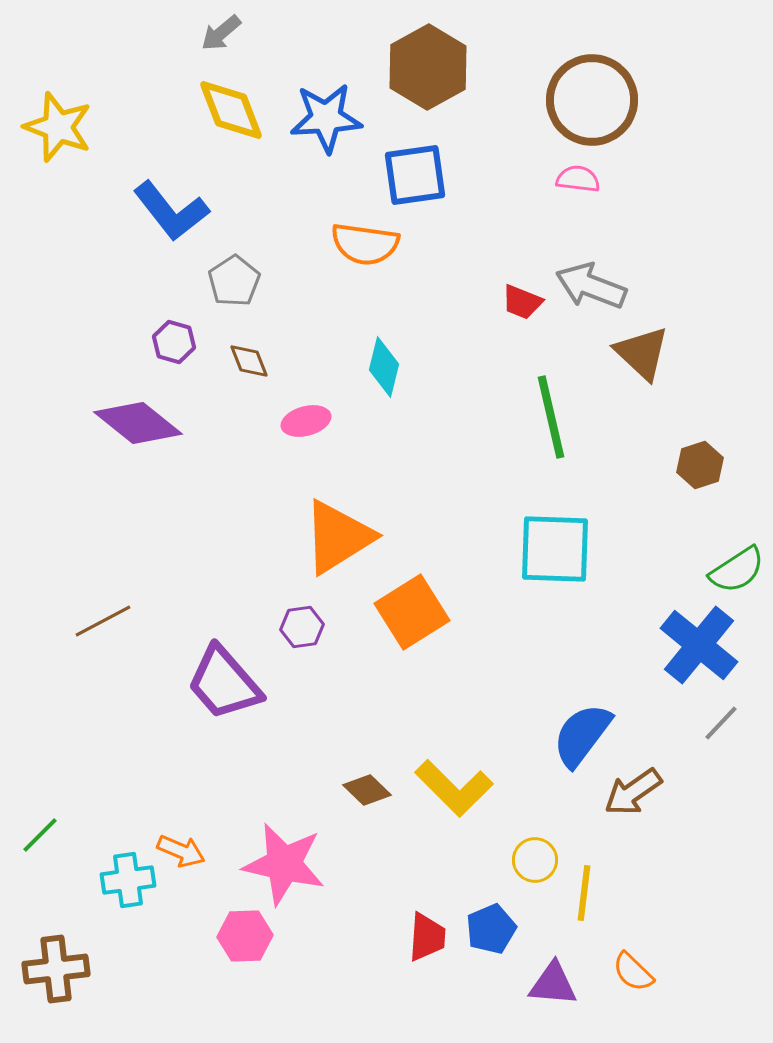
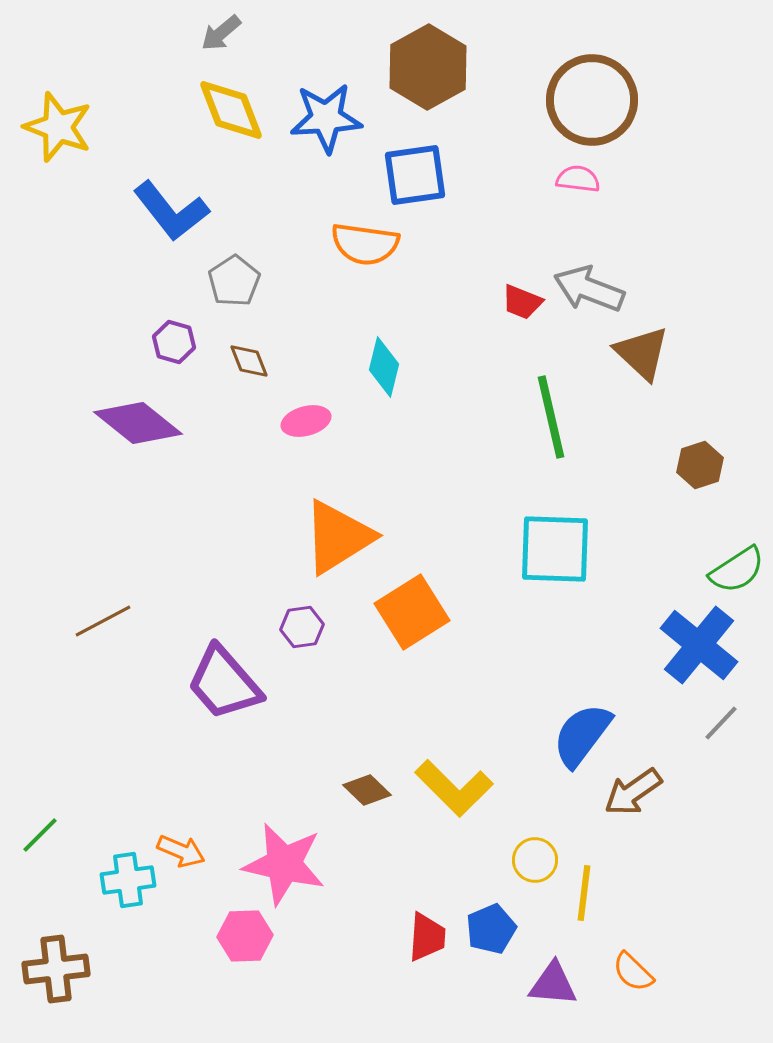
gray arrow at (591, 286): moved 2 px left, 3 px down
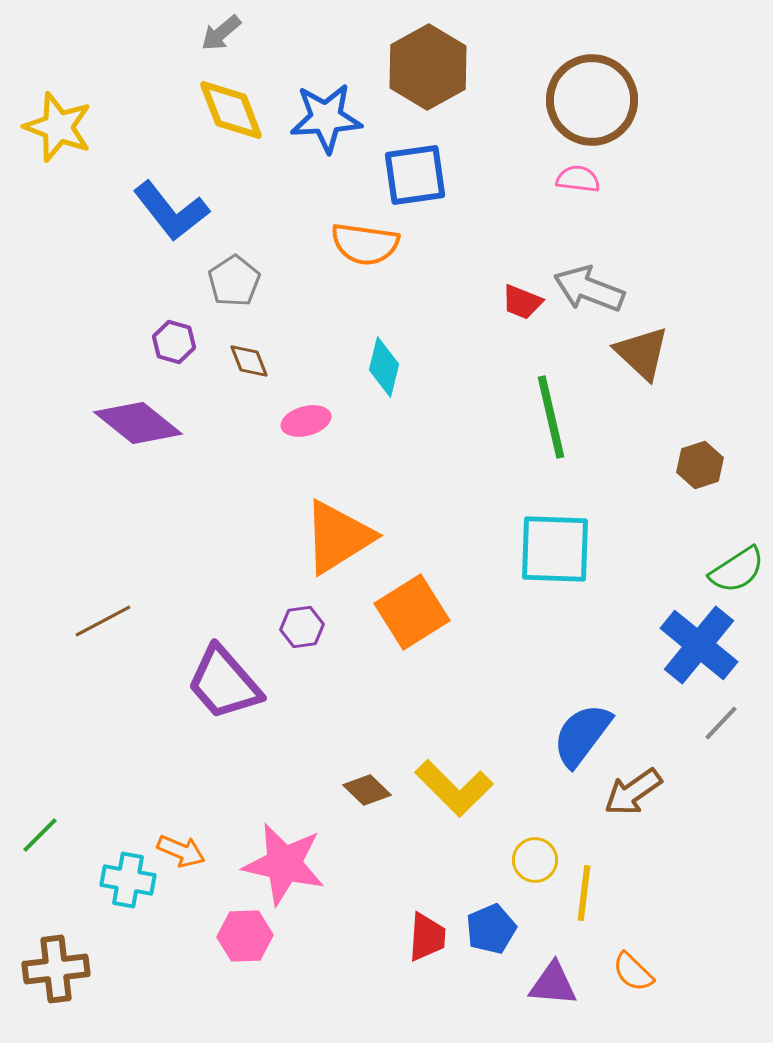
cyan cross at (128, 880): rotated 18 degrees clockwise
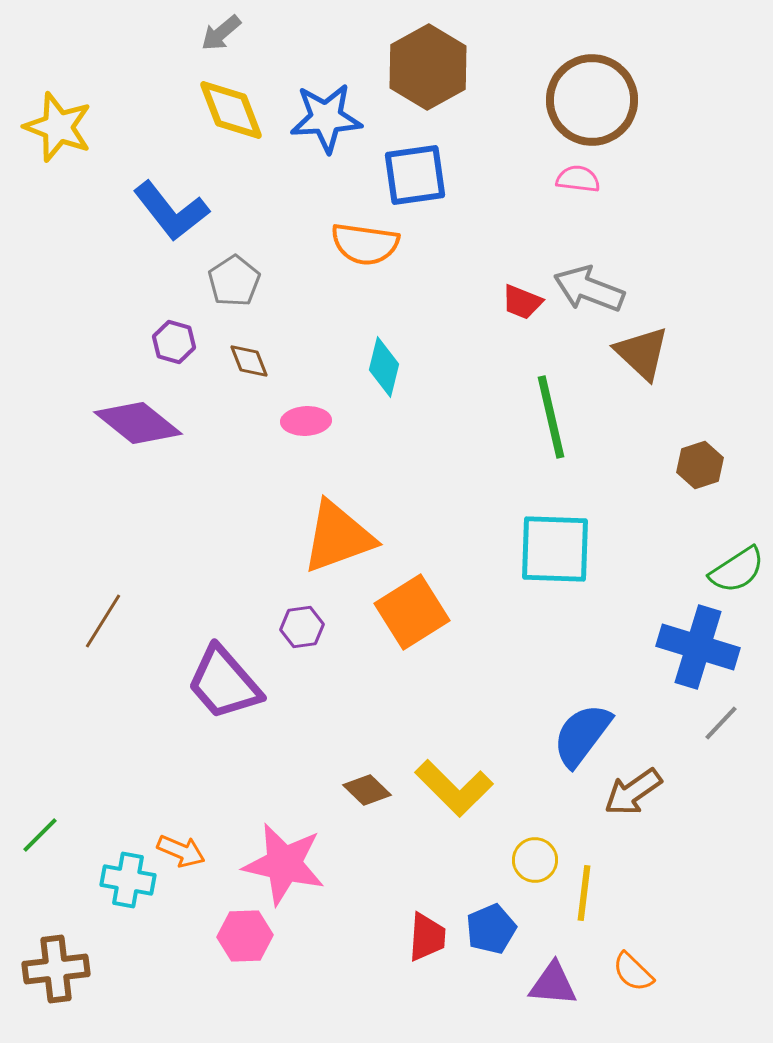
pink ellipse at (306, 421): rotated 12 degrees clockwise
orange triangle at (338, 537): rotated 12 degrees clockwise
brown line at (103, 621): rotated 30 degrees counterclockwise
blue cross at (699, 645): moved 1 px left, 2 px down; rotated 22 degrees counterclockwise
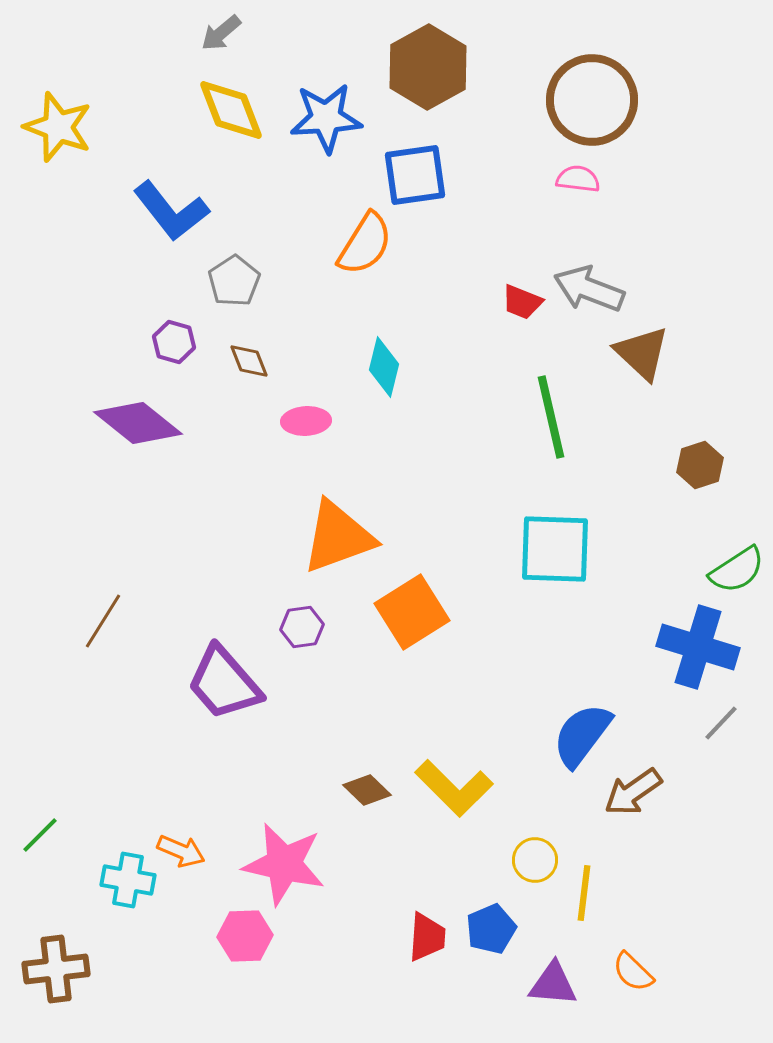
orange semicircle at (365, 244): rotated 66 degrees counterclockwise
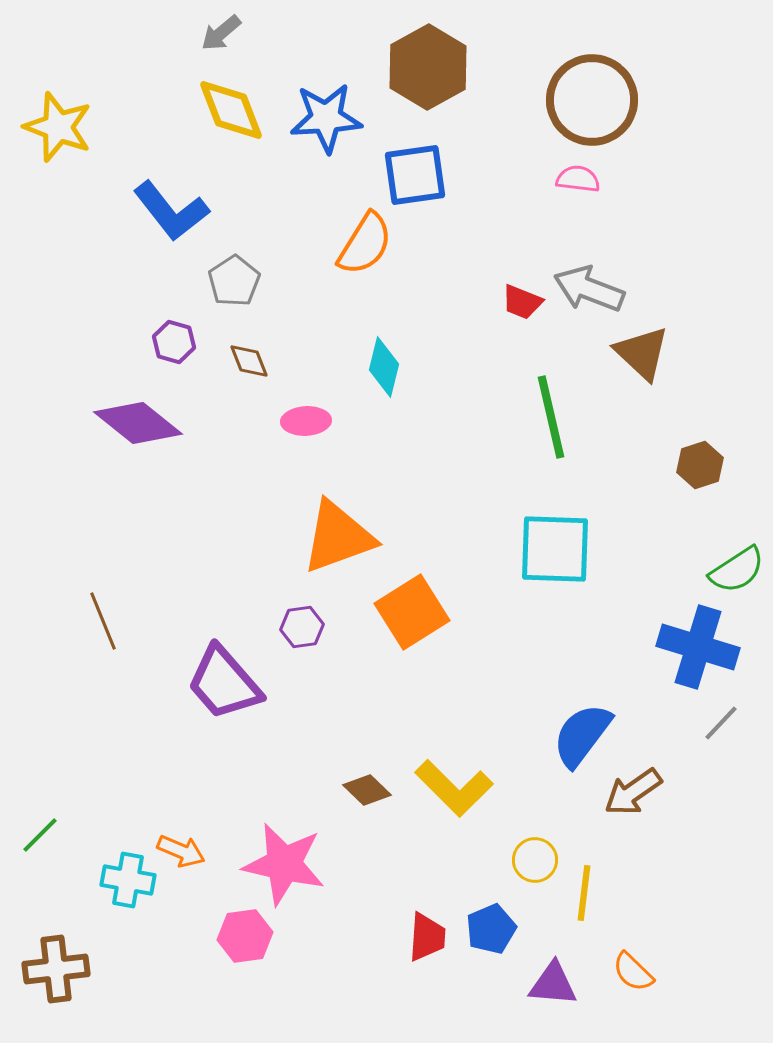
brown line at (103, 621): rotated 54 degrees counterclockwise
pink hexagon at (245, 936): rotated 6 degrees counterclockwise
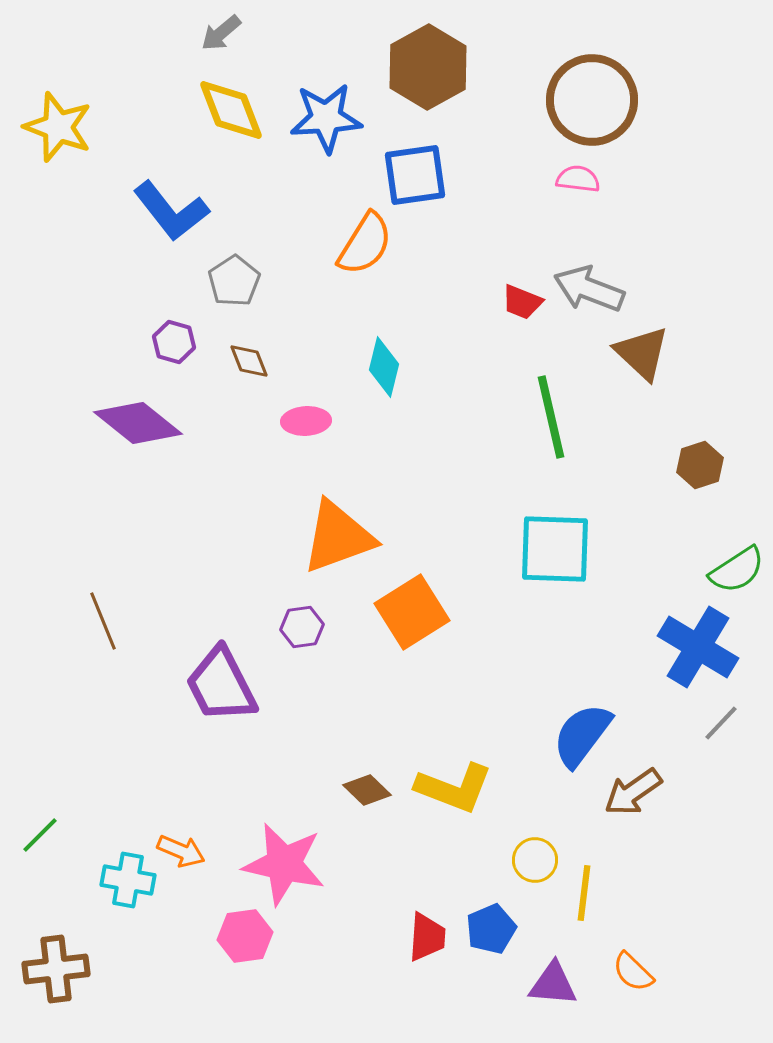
blue cross at (698, 647): rotated 14 degrees clockwise
purple trapezoid at (224, 683): moved 3 px left, 2 px down; rotated 14 degrees clockwise
yellow L-shape at (454, 788): rotated 24 degrees counterclockwise
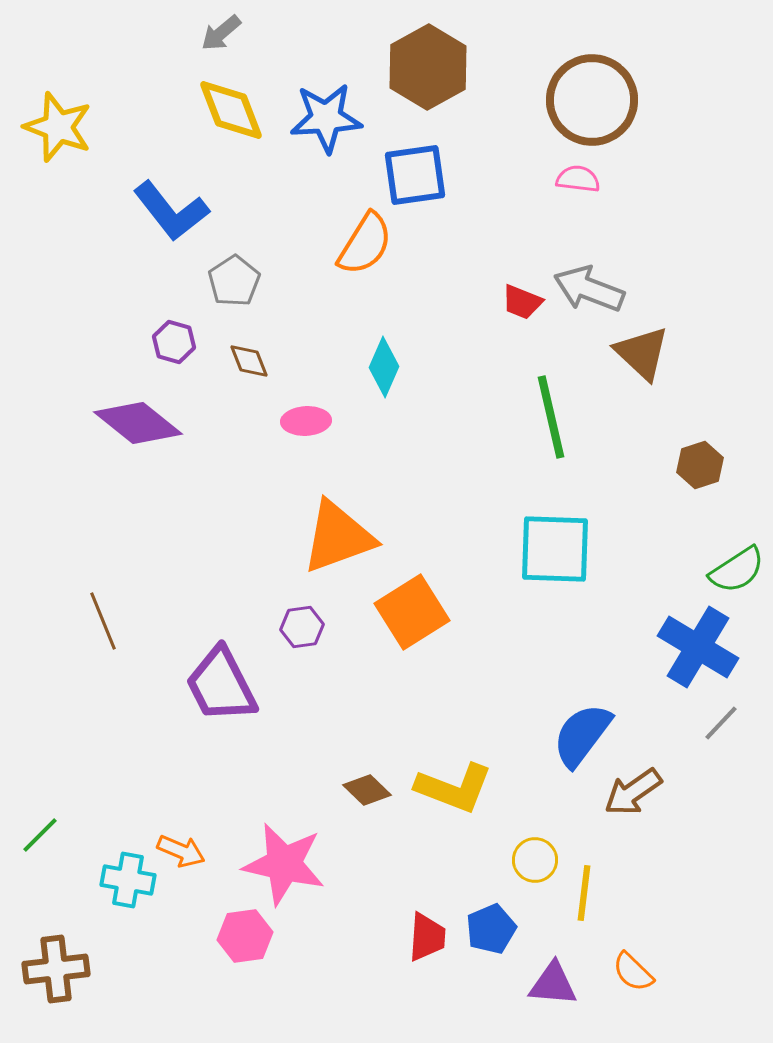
cyan diamond at (384, 367): rotated 10 degrees clockwise
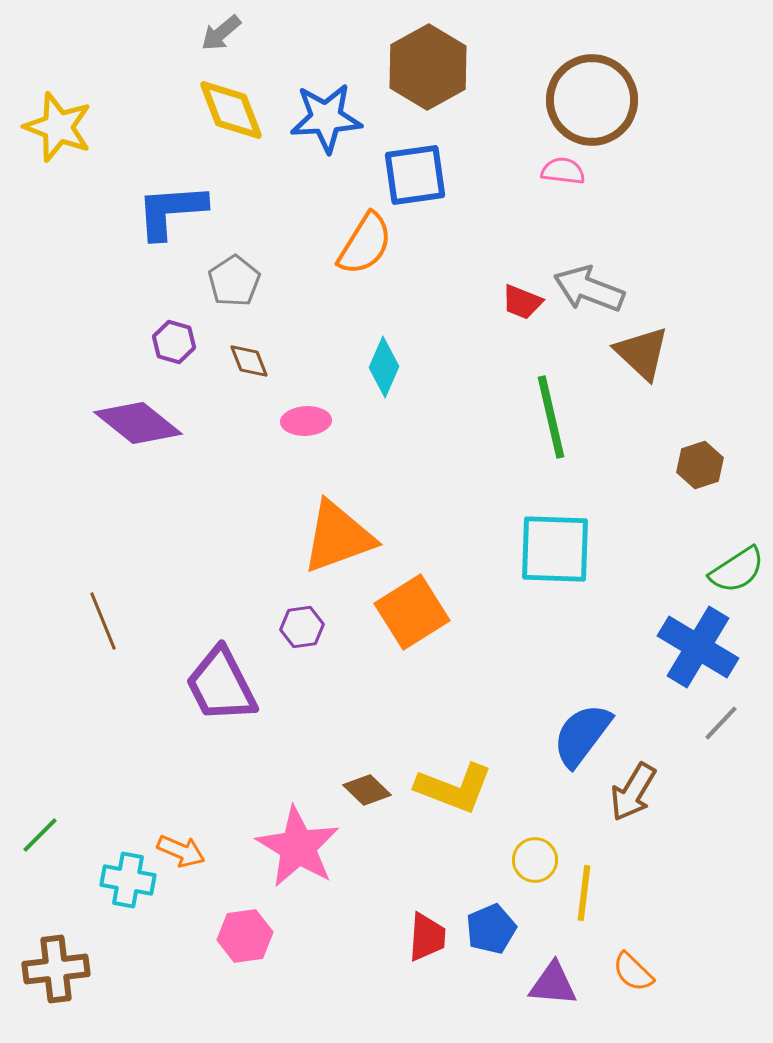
pink semicircle at (578, 179): moved 15 px left, 8 px up
blue L-shape at (171, 211): rotated 124 degrees clockwise
brown arrow at (633, 792): rotated 24 degrees counterclockwise
pink star at (284, 864): moved 14 px right, 17 px up; rotated 18 degrees clockwise
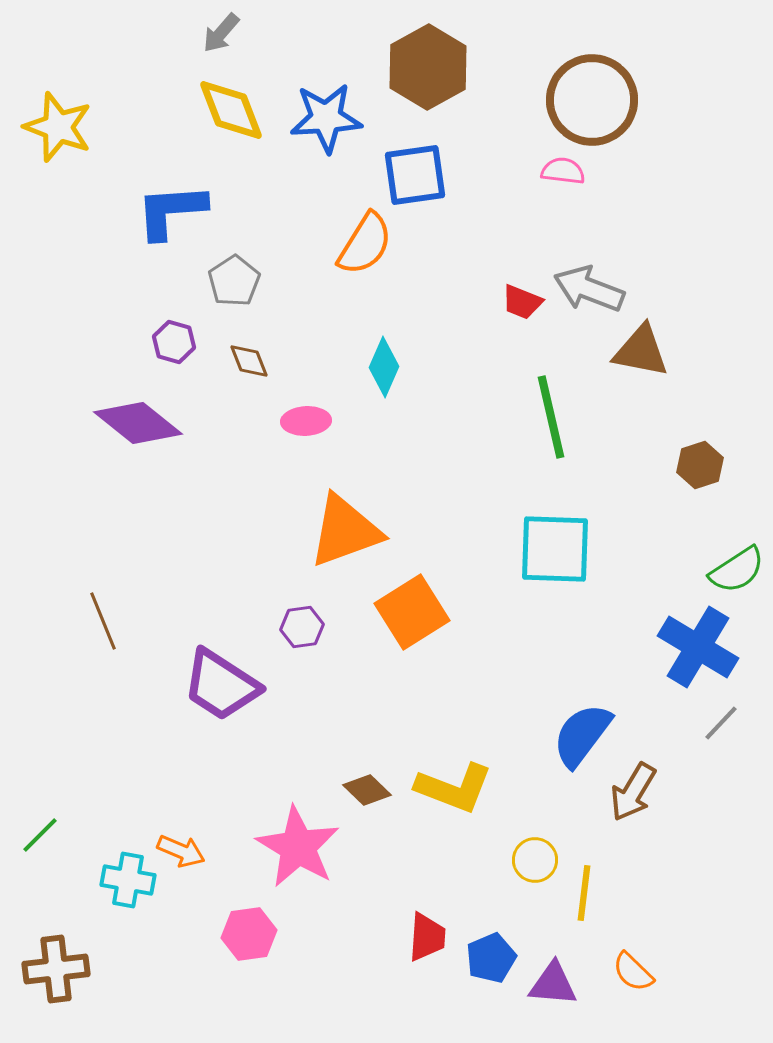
gray arrow at (221, 33): rotated 9 degrees counterclockwise
brown triangle at (642, 353): moved 1 px left, 2 px up; rotated 32 degrees counterclockwise
orange triangle at (338, 537): moved 7 px right, 6 px up
purple trapezoid at (221, 685): rotated 30 degrees counterclockwise
blue pentagon at (491, 929): moved 29 px down
pink hexagon at (245, 936): moved 4 px right, 2 px up
